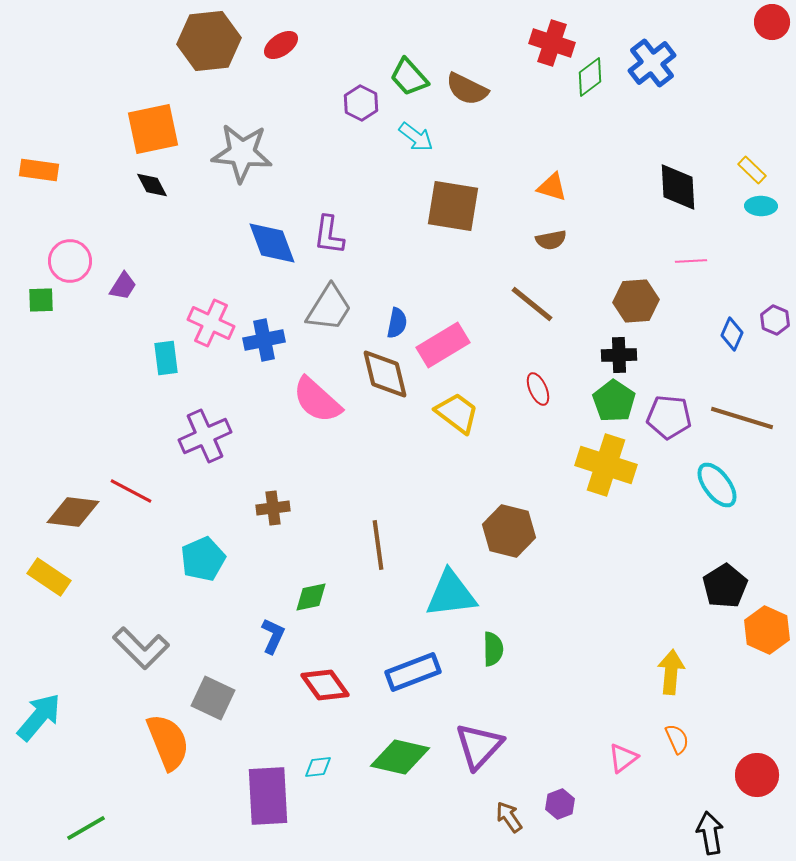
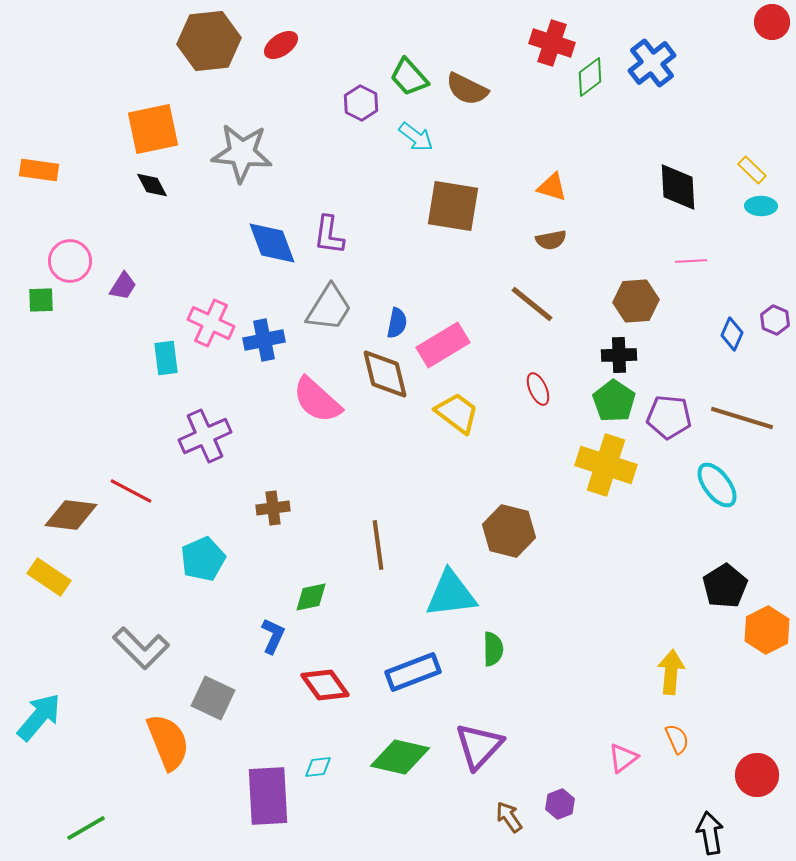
brown diamond at (73, 512): moved 2 px left, 3 px down
orange hexagon at (767, 630): rotated 9 degrees clockwise
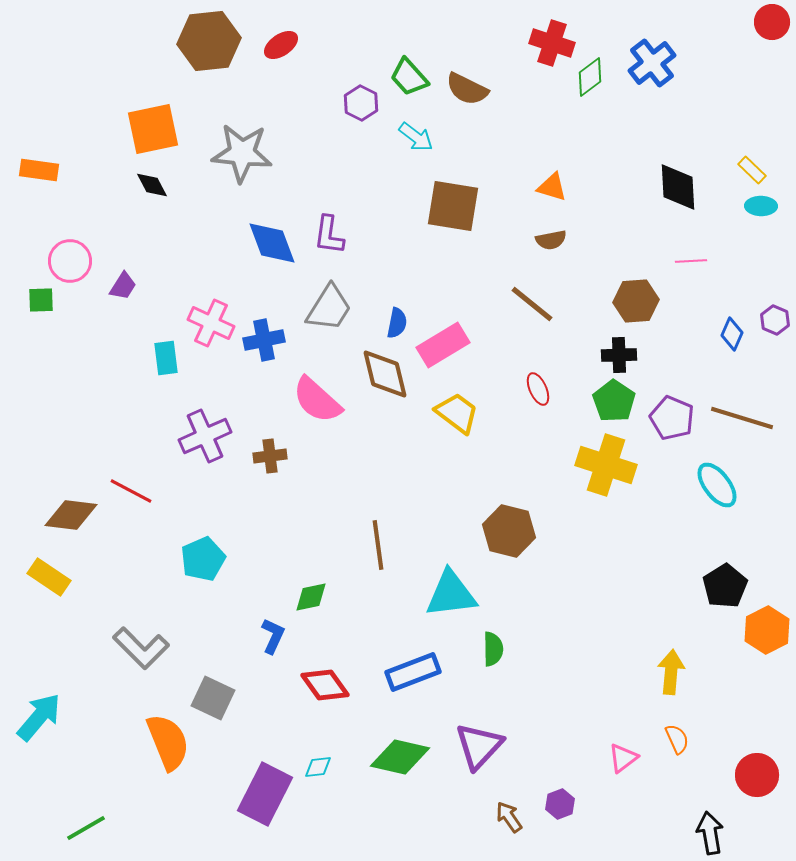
purple pentagon at (669, 417): moved 3 px right, 1 px down; rotated 18 degrees clockwise
brown cross at (273, 508): moved 3 px left, 52 px up
purple rectangle at (268, 796): moved 3 px left, 2 px up; rotated 30 degrees clockwise
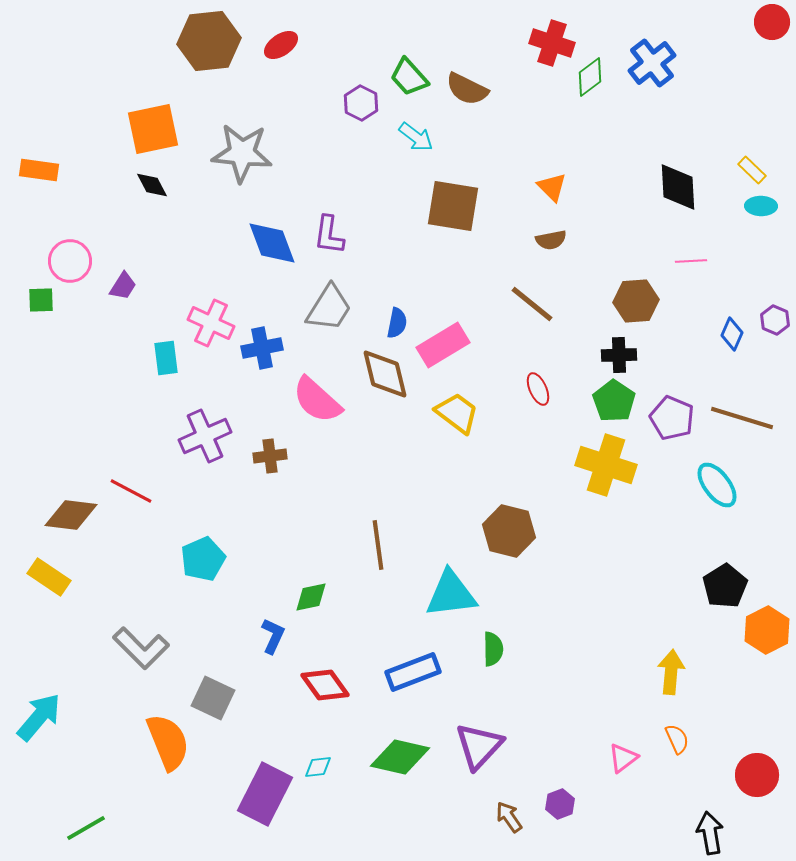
orange triangle at (552, 187): rotated 28 degrees clockwise
blue cross at (264, 340): moved 2 px left, 8 px down
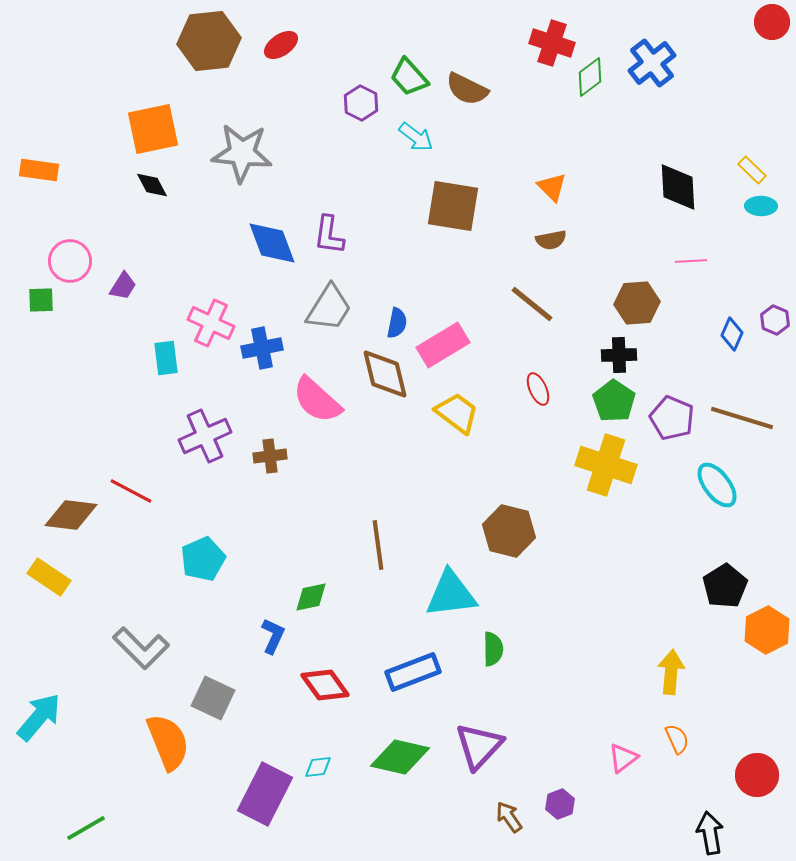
brown hexagon at (636, 301): moved 1 px right, 2 px down
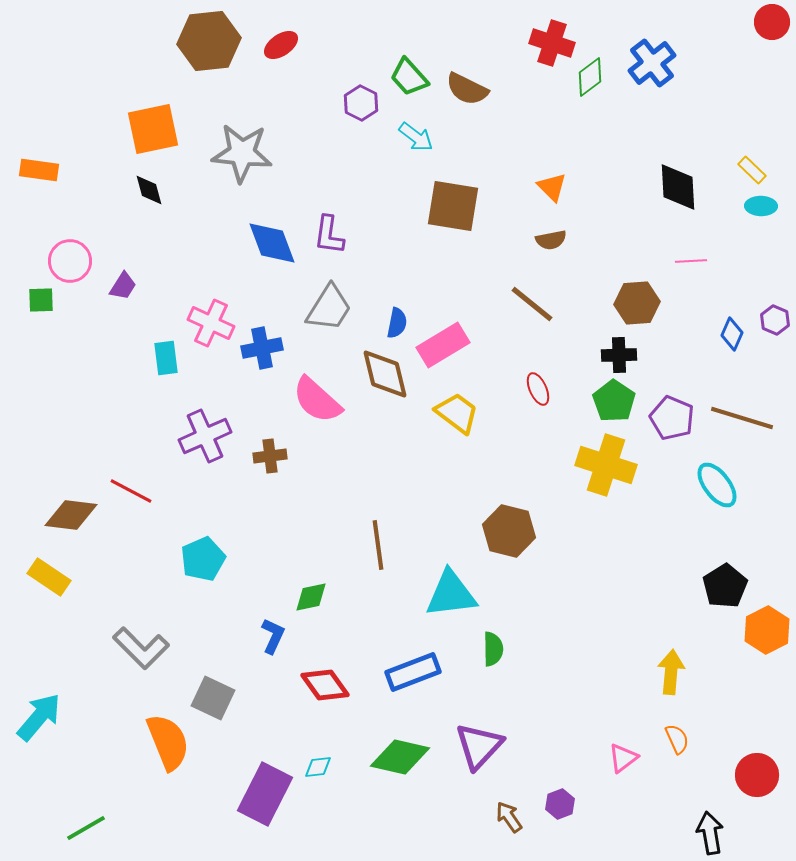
black diamond at (152, 185): moved 3 px left, 5 px down; rotated 12 degrees clockwise
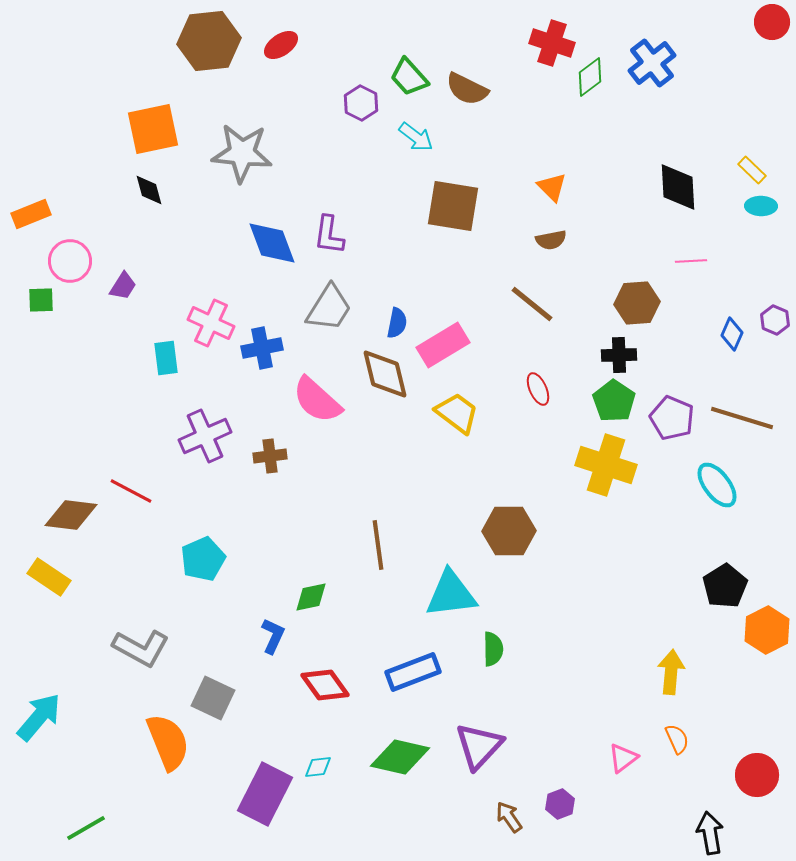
orange rectangle at (39, 170): moved 8 px left, 44 px down; rotated 30 degrees counterclockwise
brown hexagon at (509, 531): rotated 15 degrees counterclockwise
gray L-shape at (141, 648): rotated 16 degrees counterclockwise
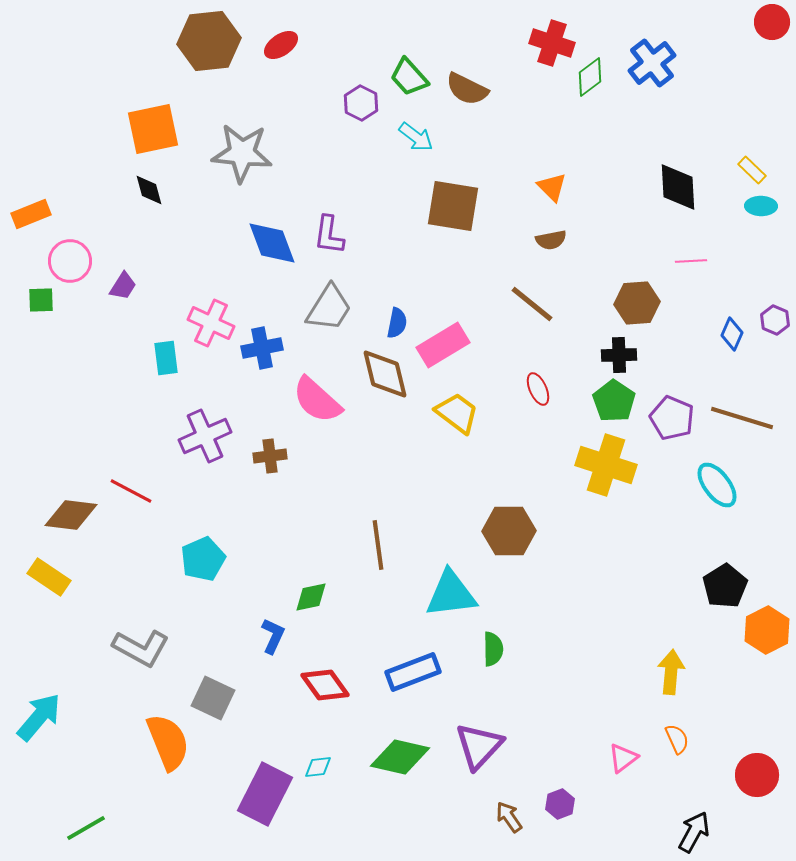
black arrow at (710, 833): moved 16 px left, 1 px up; rotated 39 degrees clockwise
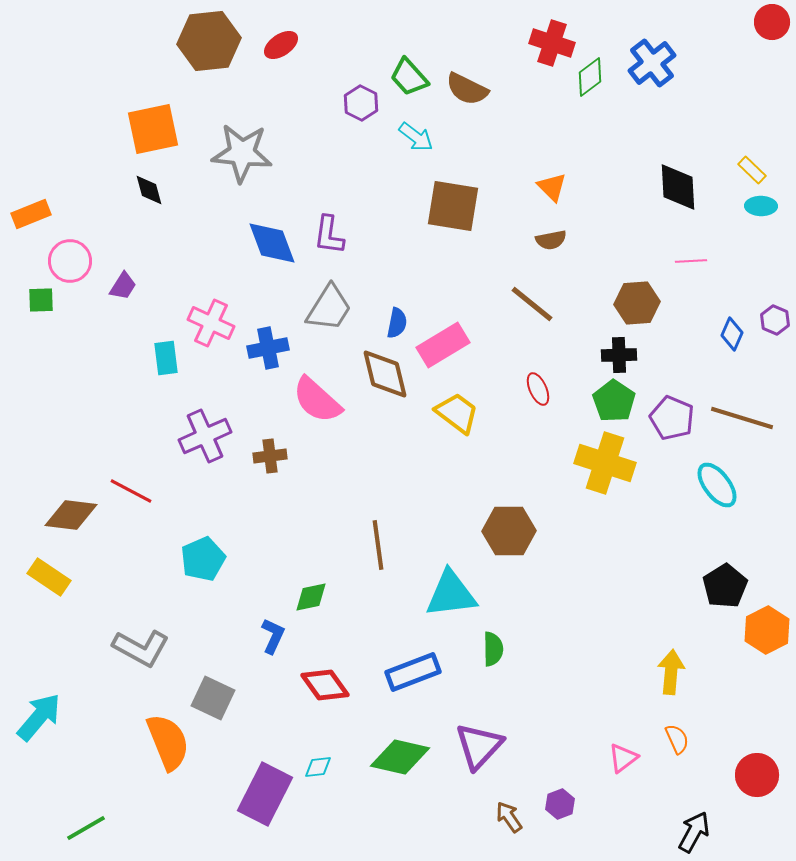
blue cross at (262, 348): moved 6 px right
yellow cross at (606, 465): moved 1 px left, 2 px up
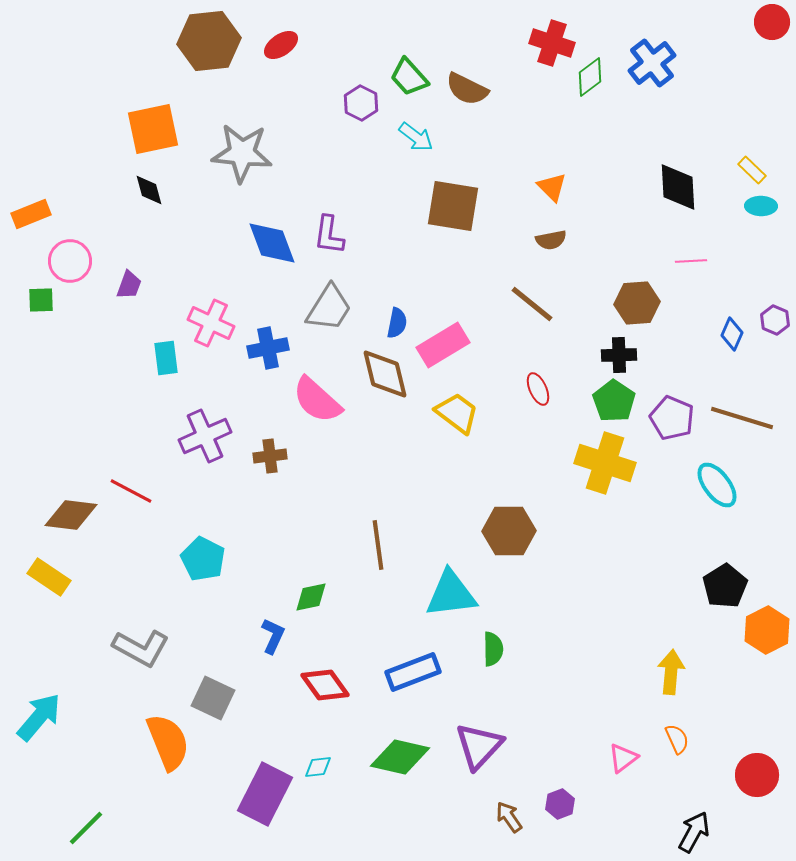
purple trapezoid at (123, 286): moved 6 px right, 1 px up; rotated 12 degrees counterclockwise
cyan pentagon at (203, 559): rotated 21 degrees counterclockwise
green line at (86, 828): rotated 15 degrees counterclockwise
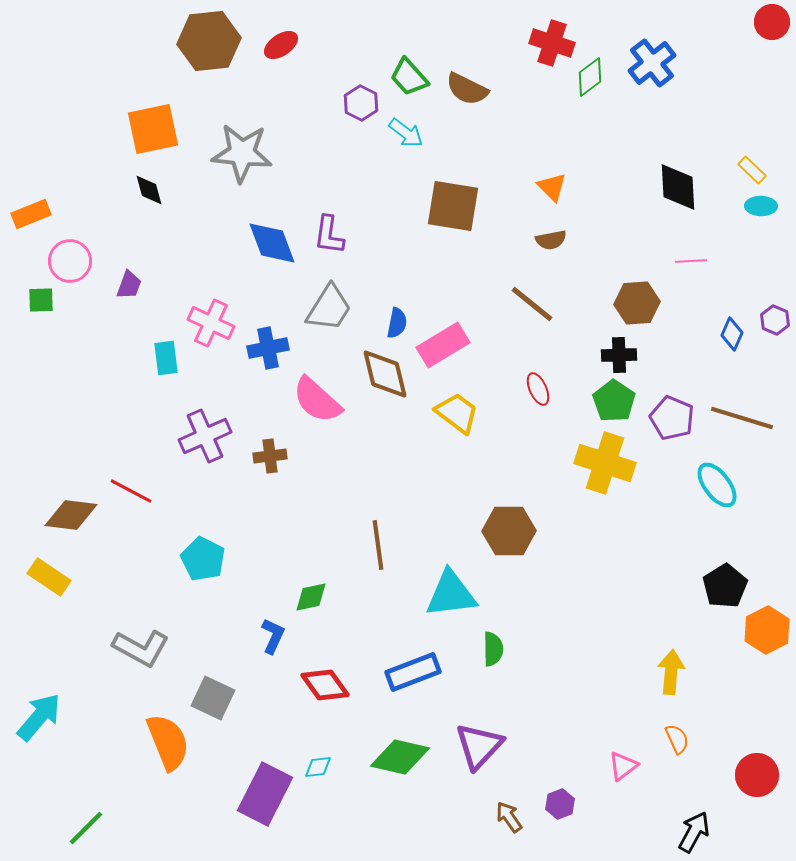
cyan arrow at (416, 137): moved 10 px left, 4 px up
pink triangle at (623, 758): moved 8 px down
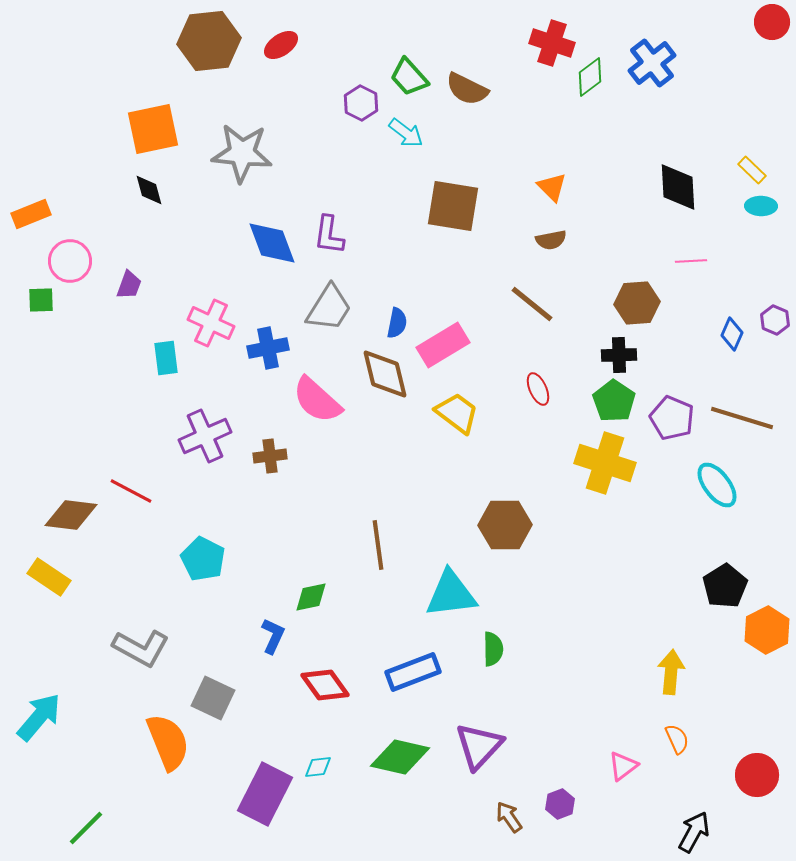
brown hexagon at (509, 531): moved 4 px left, 6 px up
